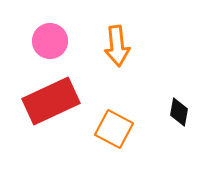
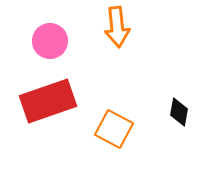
orange arrow: moved 19 px up
red rectangle: moved 3 px left; rotated 6 degrees clockwise
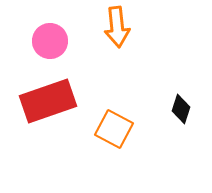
black diamond: moved 2 px right, 3 px up; rotated 8 degrees clockwise
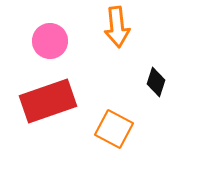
black diamond: moved 25 px left, 27 px up
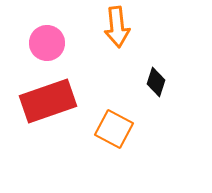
pink circle: moved 3 px left, 2 px down
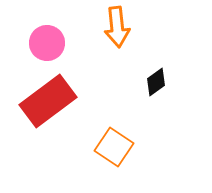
black diamond: rotated 36 degrees clockwise
red rectangle: rotated 18 degrees counterclockwise
orange square: moved 18 px down; rotated 6 degrees clockwise
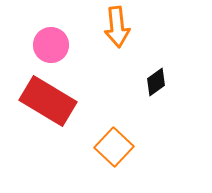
pink circle: moved 4 px right, 2 px down
red rectangle: rotated 68 degrees clockwise
orange square: rotated 9 degrees clockwise
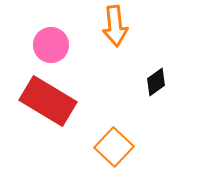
orange arrow: moved 2 px left, 1 px up
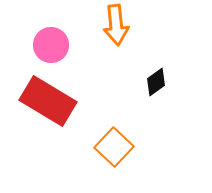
orange arrow: moved 1 px right, 1 px up
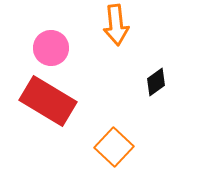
pink circle: moved 3 px down
